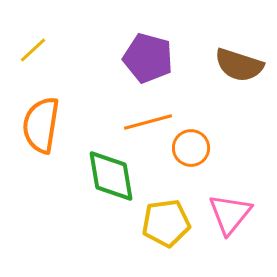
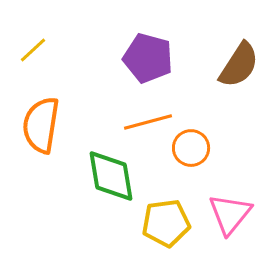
brown semicircle: rotated 75 degrees counterclockwise
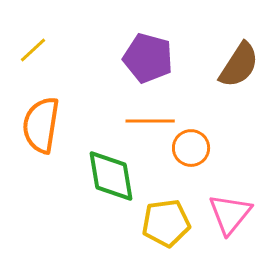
orange line: moved 2 px right, 1 px up; rotated 15 degrees clockwise
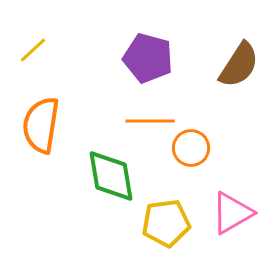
pink triangle: moved 2 px right, 1 px up; rotated 21 degrees clockwise
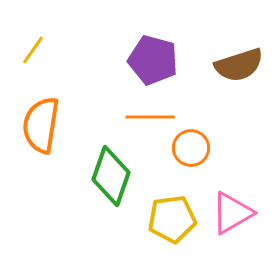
yellow line: rotated 12 degrees counterclockwise
purple pentagon: moved 5 px right, 2 px down
brown semicircle: rotated 39 degrees clockwise
orange line: moved 4 px up
green diamond: rotated 28 degrees clockwise
yellow pentagon: moved 6 px right, 4 px up
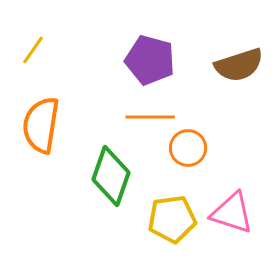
purple pentagon: moved 3 px left
orange circle: moved 3 px left
pink triangle: rotated 48 degrees clockwise
